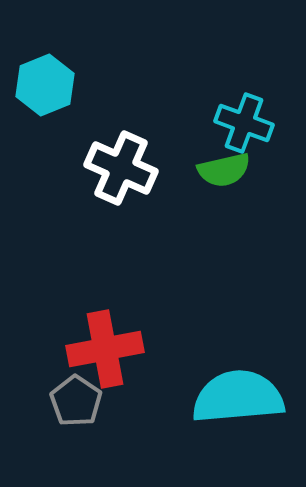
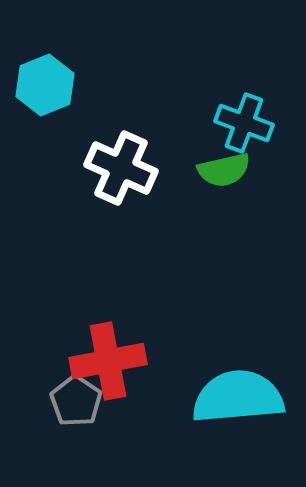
red cross: moved 3 px right, 12 px down
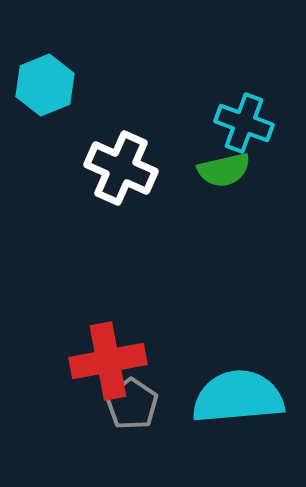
gray pentagon: moved 56 px right, 3 px down
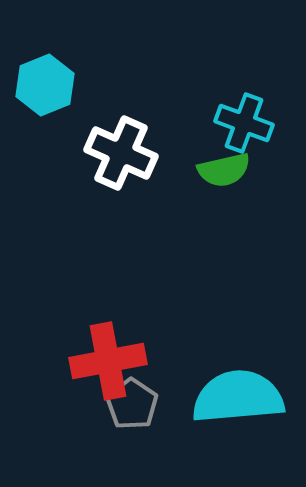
white cross: moved 15 px up
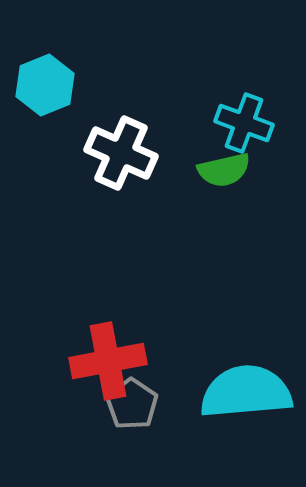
cyan semicircle: moved 8 px right, 5 px up
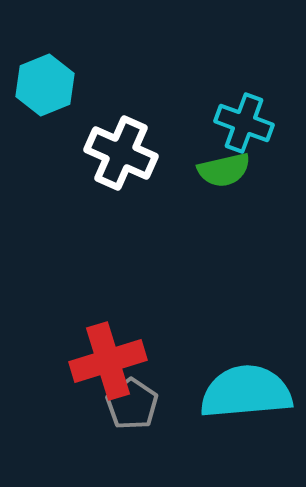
red cross: rotated 6 degrees counterclockwise
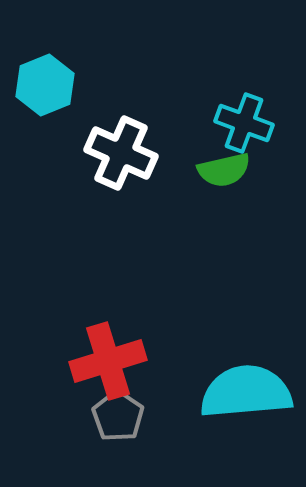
gray pentagon: moved 14 px left, 12 px down
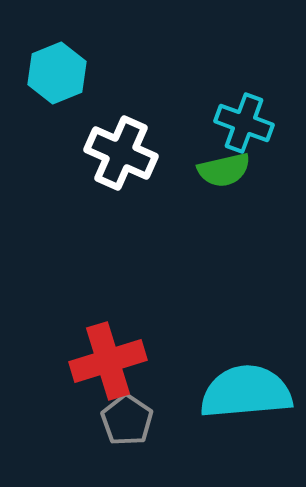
cyan hexagon: moved 12 px right, 12 px up
gray pentagon: moved 9 px right, 4 px down
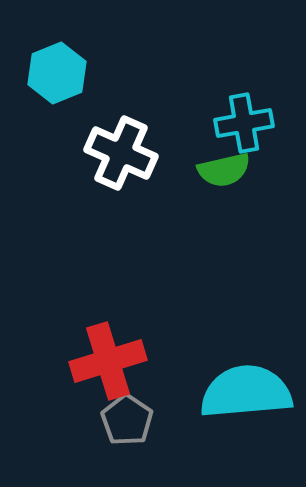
cyan cross: rotated 30 degrees counterclockwise
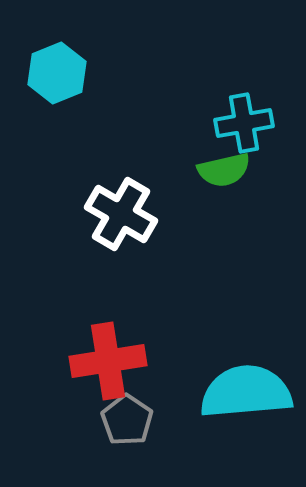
white cross: moved 61 px down; rotated 6 degrees clockwise
red cross: rotated 8 degrees clockwise
